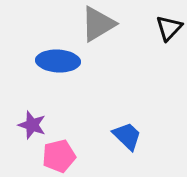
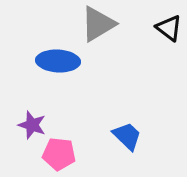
black triangle: rotated 36 degrees counterclockwise
pink pentagon: moved 2 px up; rotated 20 degrees clockwise
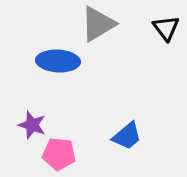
black triangle: moved 3 px left; rotated 16 degrees clockwise
blue trapezoid: rotated 96 degrees clockwise
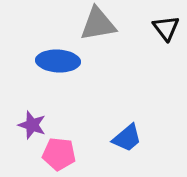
gray triangle: rotated 21 degrees clockwise
blue trapezoid: moved 2 px down
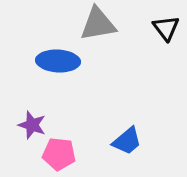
blue trapezoid: moved 3 px down
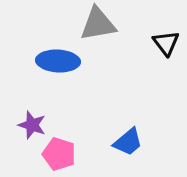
black triangle: moved 15 px down
blue trapezoid: moved 1 px right, 1 px down
pink pentagon: rotated 12 degrees clockwise
